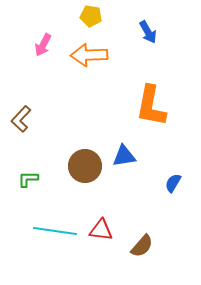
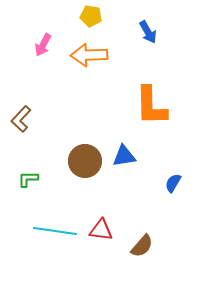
orange L-shape: rotated 12 degrees counterclockwise
brown circle: moved 5 px up
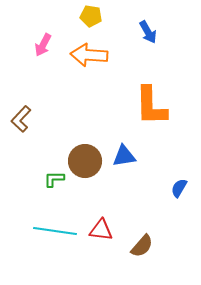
orange arrow: rotated 6 degrees clockwise
green L-shape: moved 26 px right
blue semicircle: moved 6 px right, 5 px down
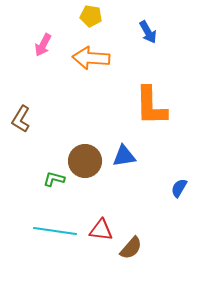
orange arrow: moved 2 px right, 3 px down
brown L-shape: rotated 12 degrees counterclockwise
green L-shape: rotated 15 degrees clockwise
brown semicircle: moved 11 px left, 2 px down
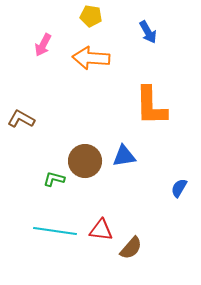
brown L-shape: rotated 88 degrees clockwise
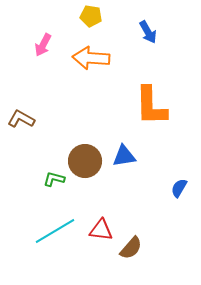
cyan line: rotated 39 degrees counterclockwise
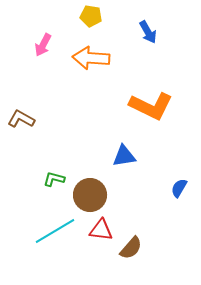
orange L-shape: rotated 63 degrees counterclockwise
brown circle: moved 5 px right, 34 px down
